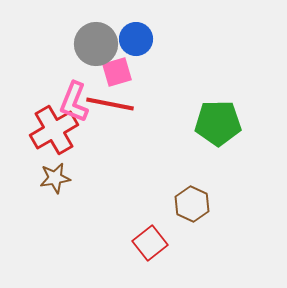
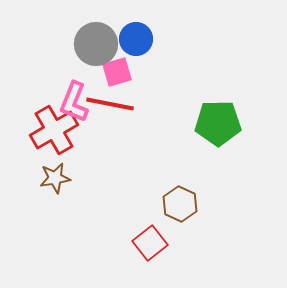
brown hexagon: moved 12 px left
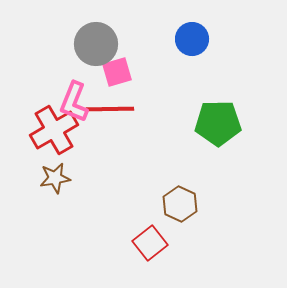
blue circle: moved 56 px right
red line: moved 5 px down; rotated 12 degrees counterclockwise
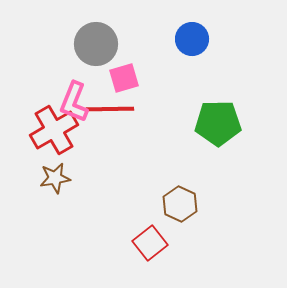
pink square: moved 7 px right, 6 px down
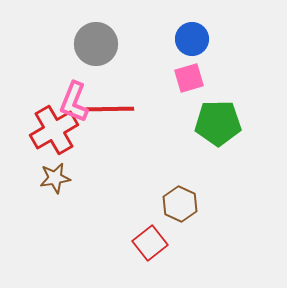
pink square: moved 65 px right
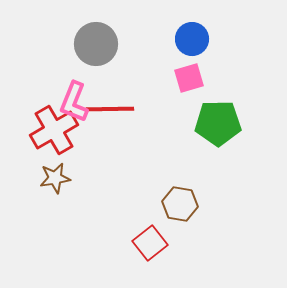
brown hexagon: rotated 16 degrees counterclockwise
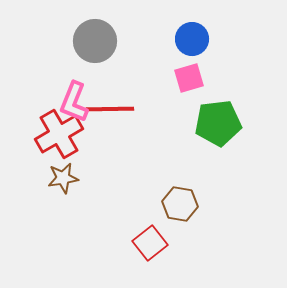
gray circle: moved 1 px left, 3 px up
green pentagon: rotated 6 degrees counterclockwise
red cross: moved 5 px right, 4 px down
brown star: moved 8 px right
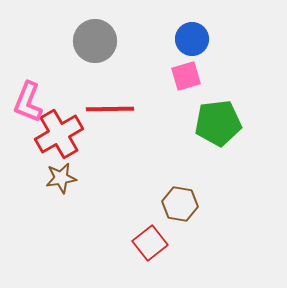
pink square: moved 3 px left, 2 px up
pink L-shape: moved 46 px left
brown star: moved 2 px left
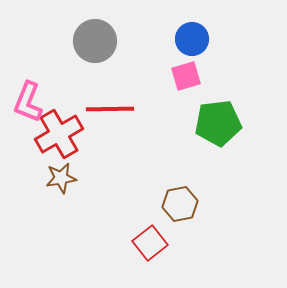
brown hexagon: rotated 20 degrees counterclockwise
